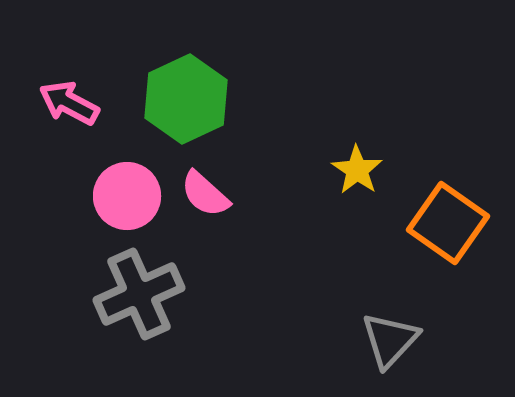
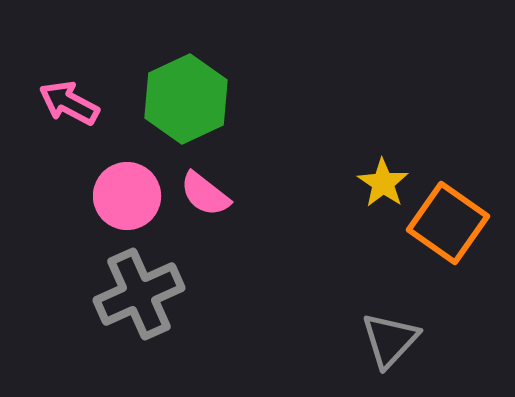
yellow star: moved 26 px right, 13 px down
pink semicircle: rotated 4 degrees counterclockwise
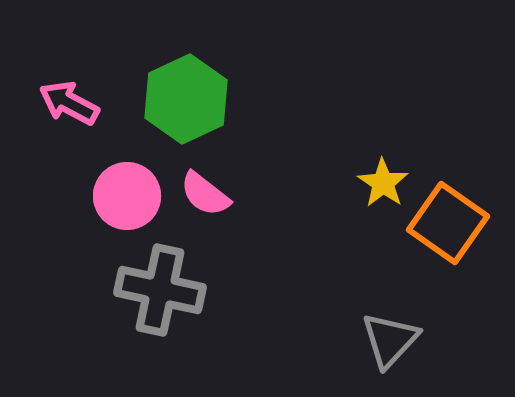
gray cross: moved 21 px right, 4 px up; rotated 36 degrees clockwise
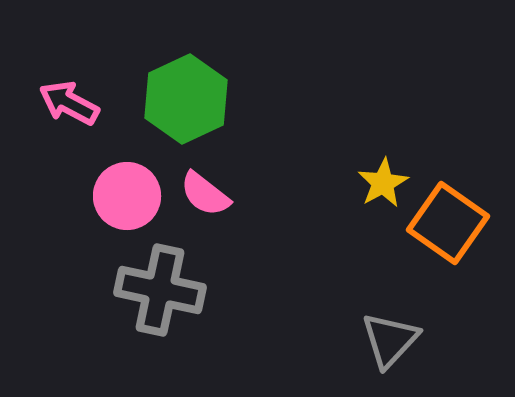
yellow star: rotated 9 degrees clockwise
